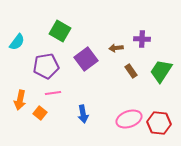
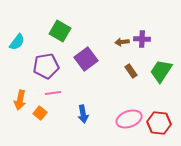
brown arrow: moved 6 px right, 6 px up
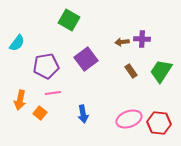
green square: moved 9 px right, 11 px up
cyan semicircle: moved 1 px down
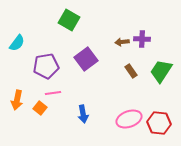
orange arrow: moved 3 px left
orange square: moved 5 px up
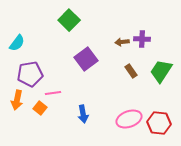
green square: rotated 15 degrees clockwise
purple pentagon: moved 16 px left, 8 px down
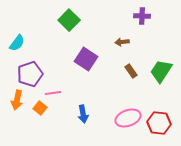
purple cross: moved 23 px up
purple square: rotated 20 degrees counterclockwise
purple pentagon: rotated 10 degrees counterclockwise
pink ellipse: moved 1 px left, 1 px up
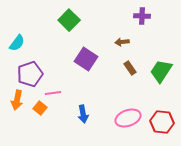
brown rectangle: moved 1 px left, 3 px up
red hexagon: moved 3 px right, 1 px up
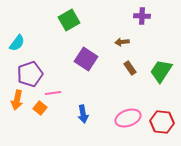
green square: rotated 15 degrees clockwise
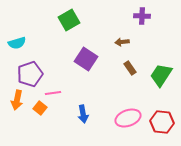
cyan semicircle: rotated 36 degrees clockwise
green trapezoid: moved 4 px down
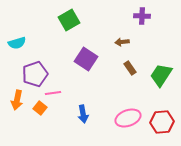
purple pentagon: moved 5 px right
red hexagon: rotated 10 degrees counterclockwise
